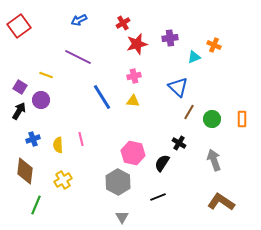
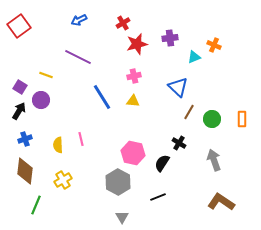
blue cross: moved 8 px left
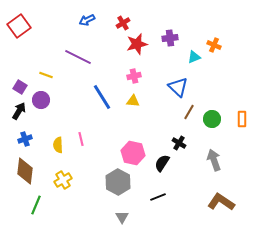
blue arrow: moved 8 px right
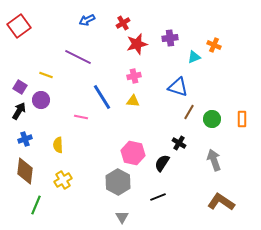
blue triangle: rotated 25 degrees counterclockwise
pink line: moved 22 px up; rotated 64 degrees counterclockwise
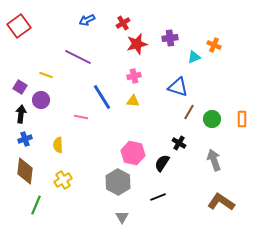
black arrow: moved 2 px right, 3 px down; rotated 24 degrees counterclockwise
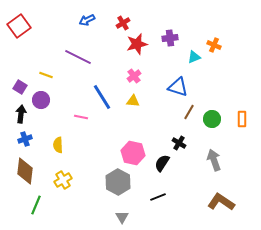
pink cross: rotated 24 degrees counterclockwise
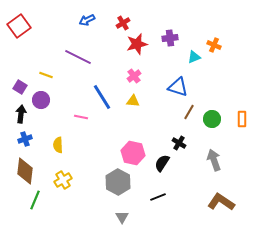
green line: moved 1 px left, 5 px up
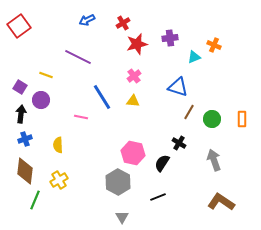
yellow cross: moved 4 px left
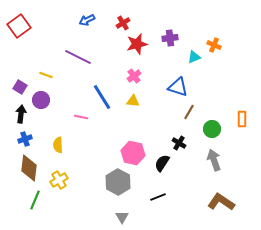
green circle: moved 10 px down
brown diamond: moved 4 px right, 3 px up
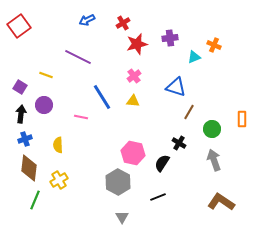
blue triangle: moved 2 px left
purple circle: moved 3 px right, 5 px down
